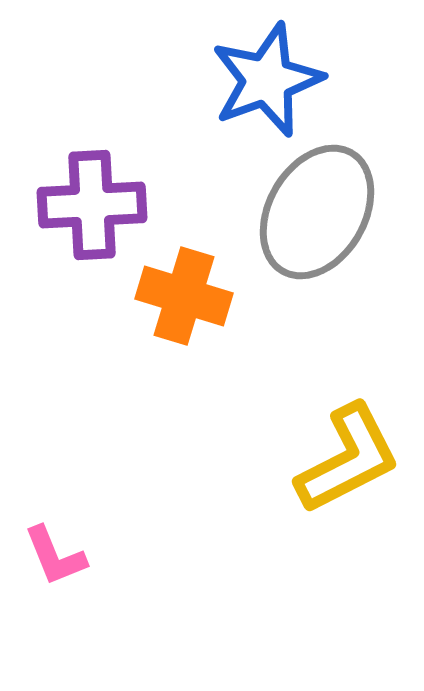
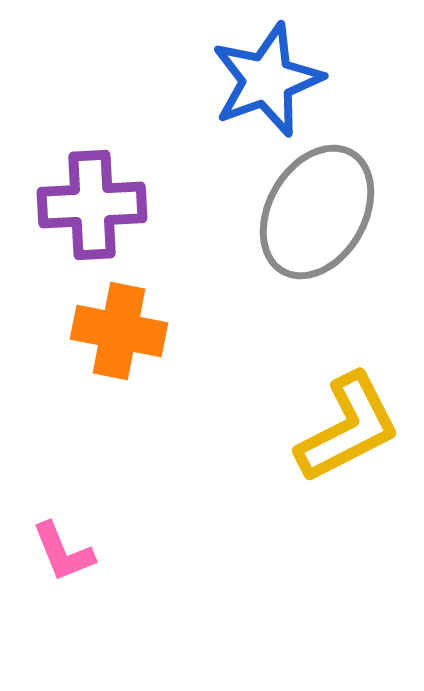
orange cross: moved 65 px left, 35 px down; rotated 6 degrees counterclockwise
yellow L-shape: moved 31 px up
pink L-shape: moved 8 px right, 4 px up
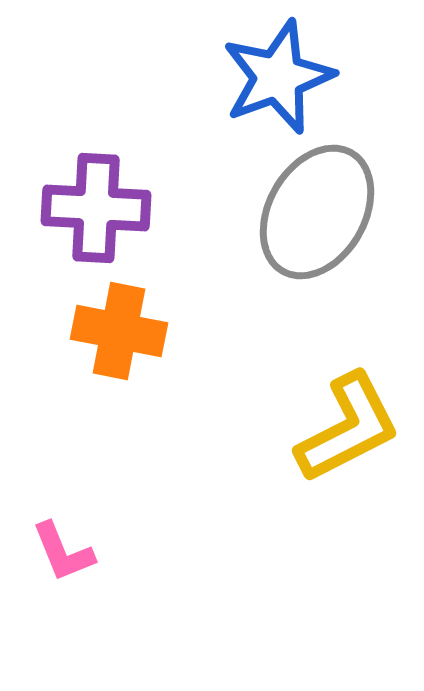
blue star: moved 11 px right, 3 px up
purple cross: moved 4 px right, 3 px down; rotated 6 degrees clockwise
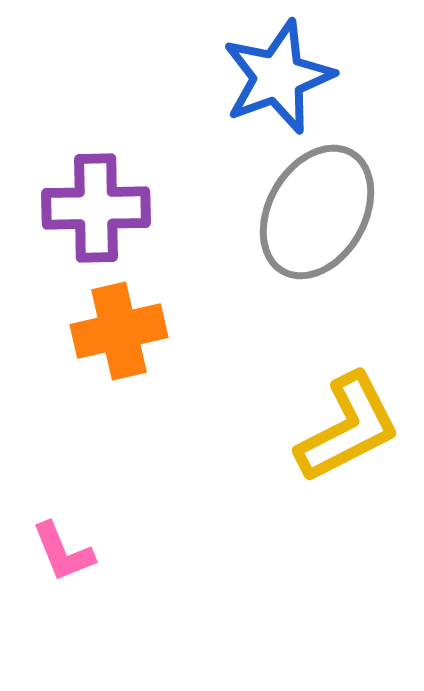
purple cross: rotated 4 degrees counterclockwise
orange cross: rotated 24 degrees counterclockwise
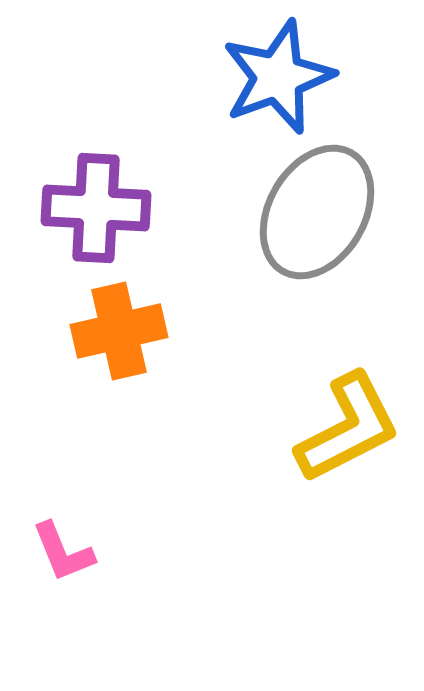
purple cross: rotated 4 degrees clockwise
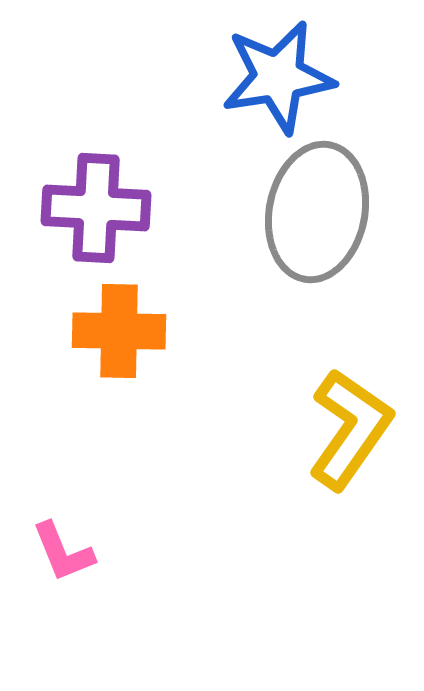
blue star: rotated 11 degrees clockwise
gray ellipse: rotated 19 degrees counterclockwise
orange cross: rotated 14 degrees clockwise
yellow L-shape: moved 2 px right, 1 px down; rotated 28 degrees counterclockwise
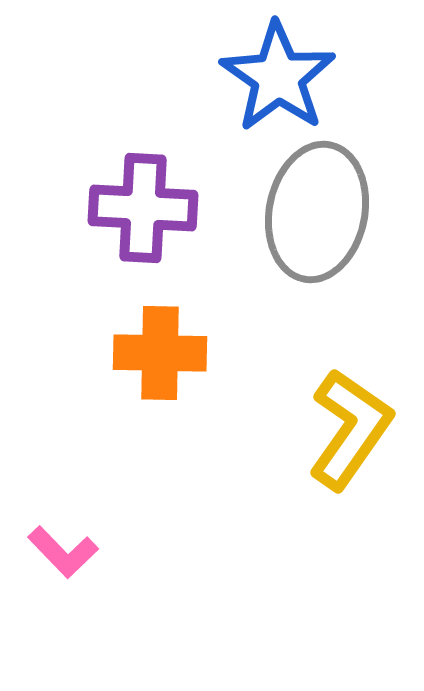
blue star: rotated 28 degrees counterclockwise
purple cross: moved 47 px right
orange cross: moved 41 px right, 22 px down
pink L-shape: rotated 22 degrees counterclockwise
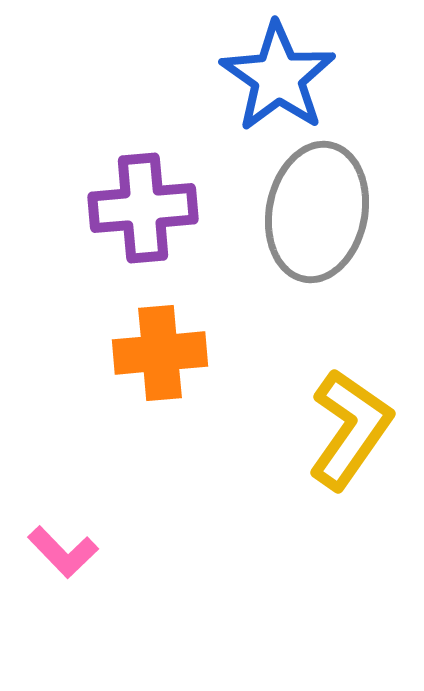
purple cross: rotated 8 degrees counterclockwise
orange cross: rotated 6 degrees counterclockwise
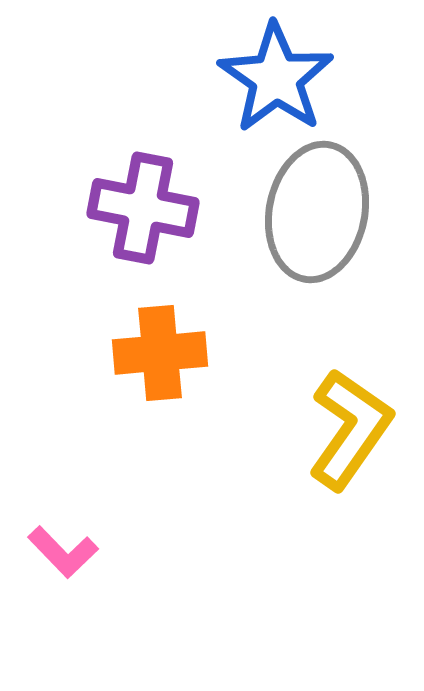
blue star: moved 2 px left, 1 px down
purple cross: rotated 16 degrees clockwise
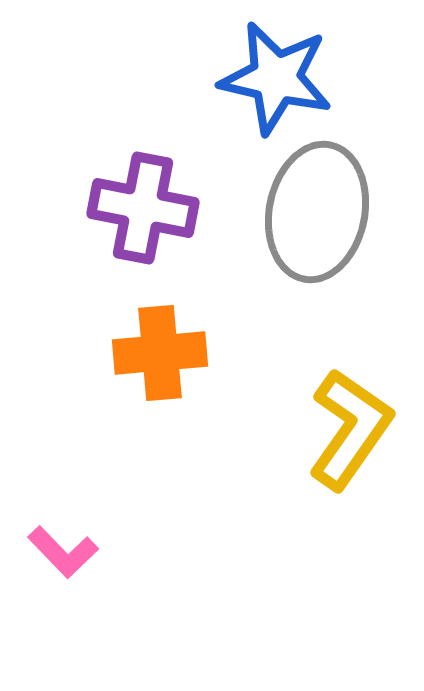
blue star: rotated 22 degrees counterclockwise
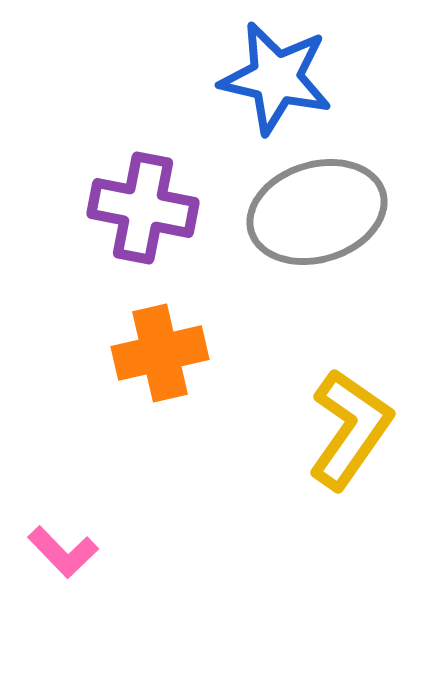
gray ellipse: rotated 62 degrees clockwise
orange cross: rotated 8 degrees counterclockwise
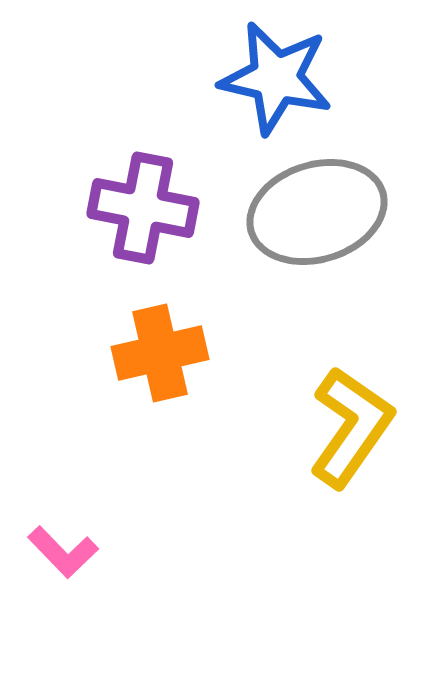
yellow L-shape: moved 1 px right, 2 px up
